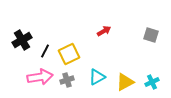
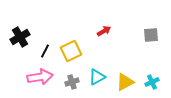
gray square: rotated 21 degrees counterclockwise
black cross: moved 2 px left, 3 px up
yellow square: moved 2 px right, 3 px up
gray cross: moved 5 px right, 2 px down
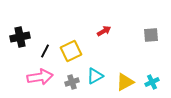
black cross: rotated 18 degrees clockwise
cyan triangle: moved 2 px left, 1 px up
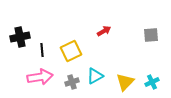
black line: moved 3 px left, 1 px up; rotated 32 degrees counterclockwise
yellow triangle: rotated 18 degrees counterclockwise
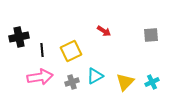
red arrow: rotated 64 degrees clockwise
black cross: moved 1 px left
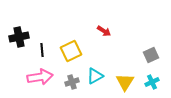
gray square: moved 20 px down; rotated 21 degrees counterclockwise
yellow triangle: rotated 12 degrees counterclockwise
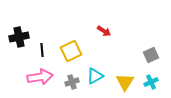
cyan cross: moved 1 px left
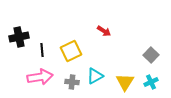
gray square: rotated 21 degrees counterclockwise
gray cross: rotated 24 degrees clockwise
